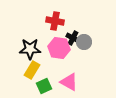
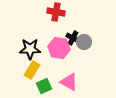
red cross: moved 1 px right, 9 px up
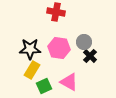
black cross: moved 17 px right, 18 px down; rotated 16 degrees clockwise
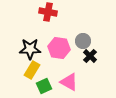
red cross: moved 8 px left
gray circle: moved 1 px left, 1 px up
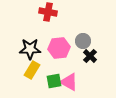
pink hexagon: rotated 15 degrees counterclockwise
green square: moved 10 px right, 5 px up; rotated 14 degrees clockwise
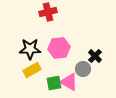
red cross: rotated 24 degrees counterclockwise
gray circle: moved 28 px down
black cross: moved 5 px right
yellow rectangle: rotated 30 degrees clockwise
green square: moved 2 px down
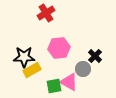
red cross: moved 2 px left, 1 px down; rotated 18 degrees counterclockwise
black star: moved 6 px left, 8 px down
green square: moved 3 px down
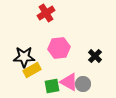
gray circle: moved 15 px down
green square: moved 2 px left
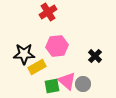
red cross: moved 2 px right, 1 px up
pink hexagon: moved 2 px left, 2 px up
black star: moved 3 px up
yellow rectangle: moved 5 px right, 3 px up
pink triangle: moved 2 px left, 1 px up; rotated 12 degrees clockwise
